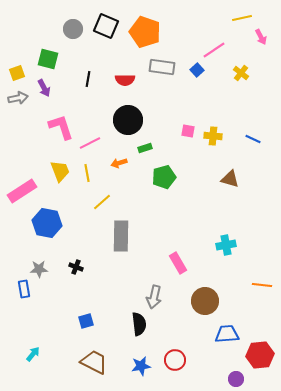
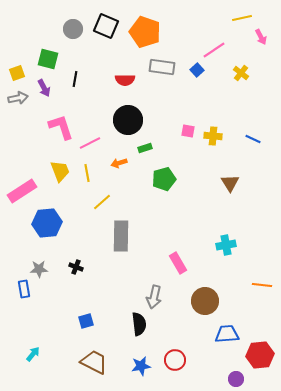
black line at (88, 79): moved 13 px left
green pentagon at (164, 177): moved 2 px down
brown triangle at (230, 179): moved 4 px down; rotated 42 degrees clockwise
blue hexagon at (47, 223): rotated 16 degrees counterclockwise
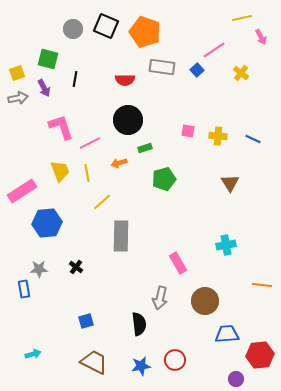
yellow cross at (213, 136): moved 5 px right
black cross at (76, 267): rotated 16 degrees clockwise
gray arrow at (154, 297): moved 6 px right, 1 px down
cyan arrow at (33, 354): rotated 35 degrees clockwise
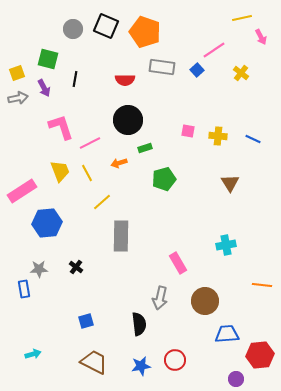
yellow line at (87, 173): rotated 18 degrees counterclockwise
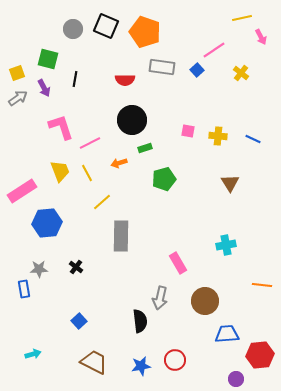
gray arrow at (18, 98): rotated 24 degrees counterclockwise
black circle at (128, 120): moved 4 px right
blue square at (86, 321): moved 7 px left; rotated 28 degrees counterclockwise
black semicircle at (139, 324): moved 1 px right, 3 px up
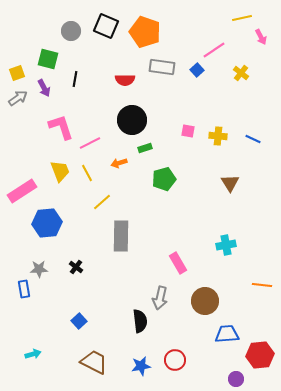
gray circle at (73, 29): moved 2 px left, 2 px down
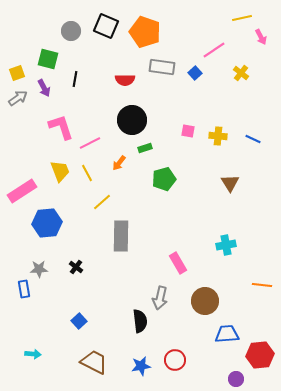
blue square at (197, 70): moved 2 px left, 3 px down
orange arrow at (119, 163): rotated 35 degrees counterclockwise
cyan arrow at (33, 354): rotated 21 degrees clockwise
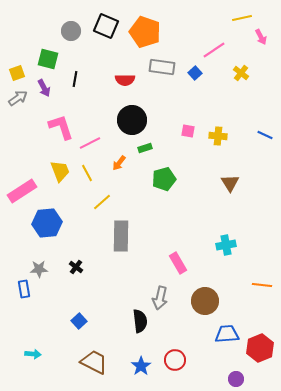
blue line at (253, 139): moved 12 px right, 4 px up
red hexagon at (260, 355): moved 7 px up; rotated 16 degrees counterclockwise
blue star at (141, 366): rotated 24 degrees counterclockwise
